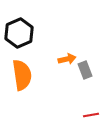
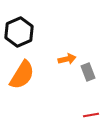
black hexagon: moved 1 px up
gray rectangle: moved 3 px right, 2 px down
orange semicircle: rotated 40 degrees clockwise
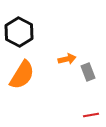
black hexagon: rotated 8 degrees counterclockwise
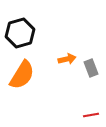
black hexagon: moved 1 px right, 1 px down; rotated 16 degrees clockwise
gray rectangle: moved 3 px right, 4 px up
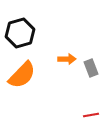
orange arrow: rotated 12 degrees clockwise
orange semicircle: rotated 12 degrees clockwise
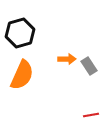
gray rectangle: moved 2 px left, 2 px up; rotated 12 degrees counterclockwise
orange semicircle: rotated 20 degrees counterclockwise
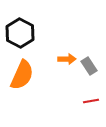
black hexagon: rotated 16 degrees counterclockwise
red line: moved 14 px up
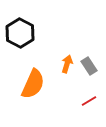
orange arrow: moved 5 px down; rotated 72 degrees counterclockwise
orange semicircle: moved 11 px right, 9 px down
red line: moved 2 px left; rotated 21 degrees counterclockwise
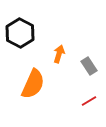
orange arrow: moved 8 px left, 10 px up
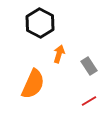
black hexagon: moved 20 px right, 10 px up
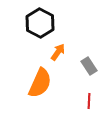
orange arrow: moved 1 px left, 2 px up; rotated 18 degrees clockwise
orange semicircle: moved 7 px right, 1 px up
red line: rotated 56 degrees counterclockwise
